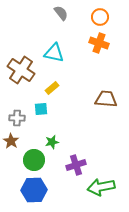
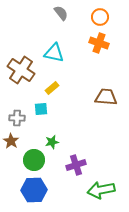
brown trapezoid: moved 2 px up
green arrow: moved 3 px down
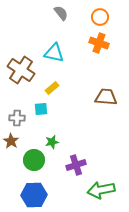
blue hexagon: moved 5 px down
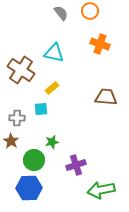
orange circle: moved 10 px left, 6 px up
orange cross: moved 1 px right, 1 px down
blue hexagon: moved 5 px left, 7 px up
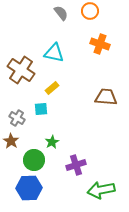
gray cross: rotated 28 degrees clockwise
green star: rotated 16 degrees counterclockwise
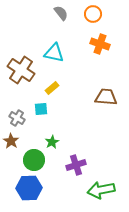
orange circle: moved 3 px right, 3 px down
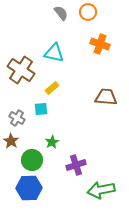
orange circle: moved 5 px left, 2 px up
green circle: moved 2 px left
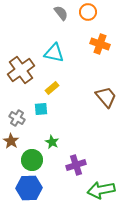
brown cross: rotated 20 degrees clockwise
brown trapezoid: rotated 45 degrees clockwise
green star: rotated 16 degrees counterclockwise
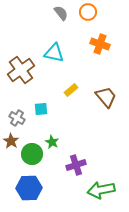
yellow rectangle: moved 19 px right, 2 px down
green circle: moved 6 px up
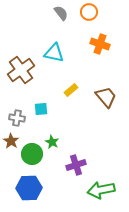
orange circle: moved 1 px right
gray cross: rotated 21 degrees counterclockwise
